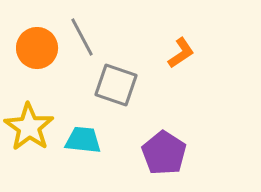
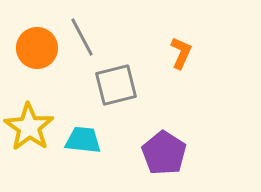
orange L-shape: rotated 32 degrees counterclockwise
gray square: rotated 33 degrees counterclockwise
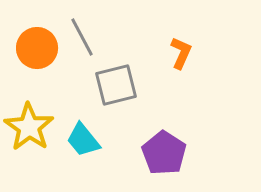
cyan trapezoid: rotated 135 degrees counterclockwise
